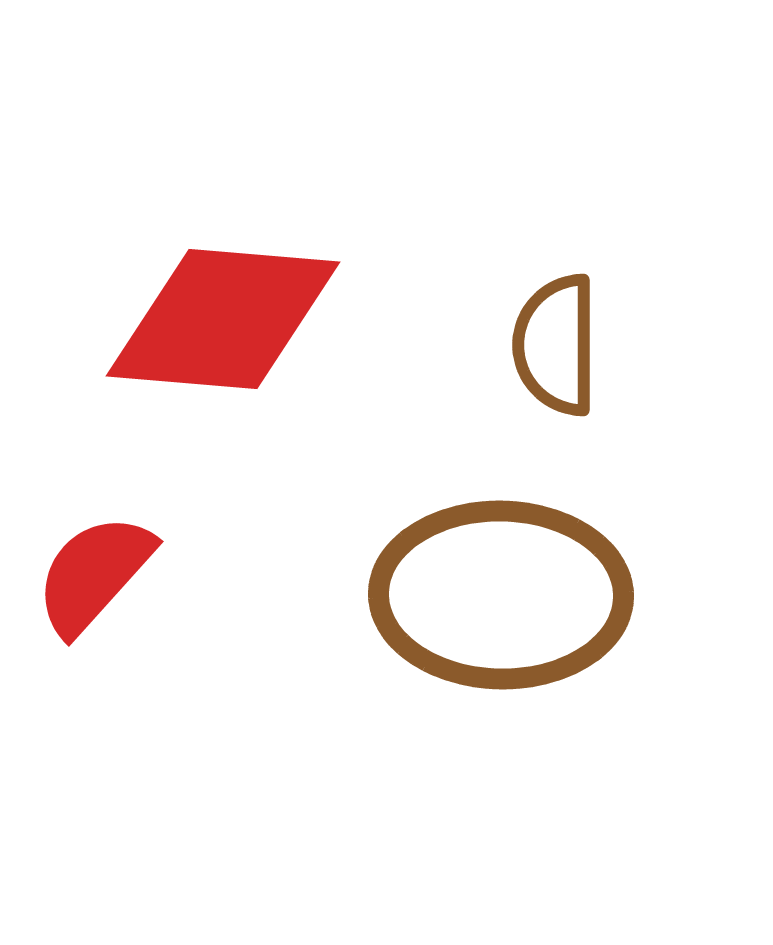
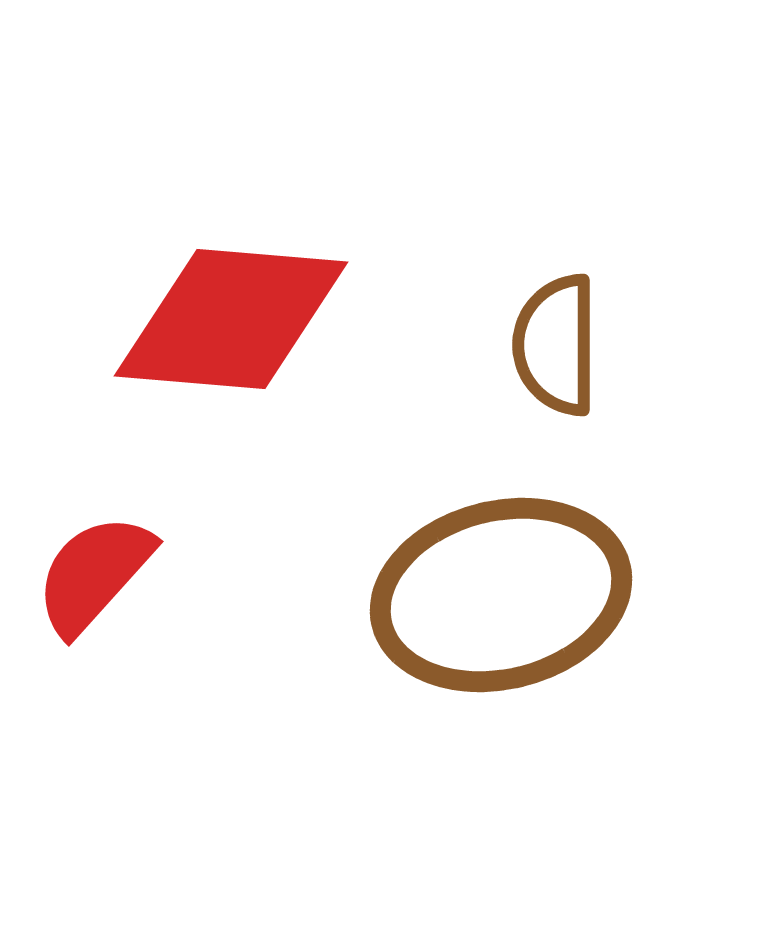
red diamond: moved 8 px right
brown ellipse: rotated 15 degrees counterclockwise
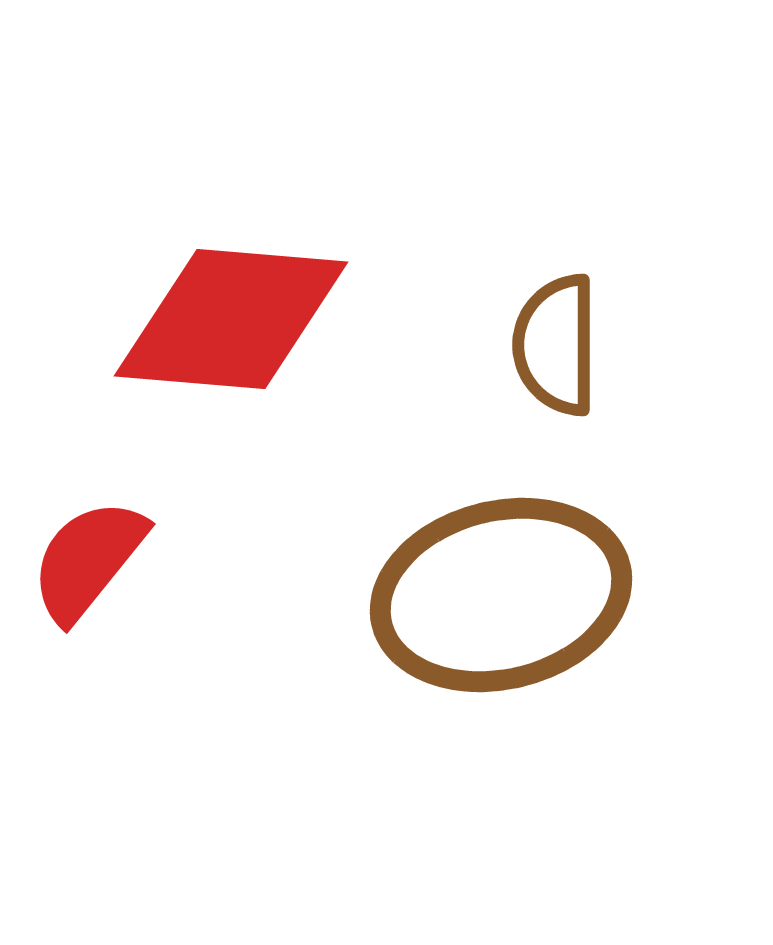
red semicircle: moved 6 px left, 14 px up; rotated 3 degrees counterclockwise
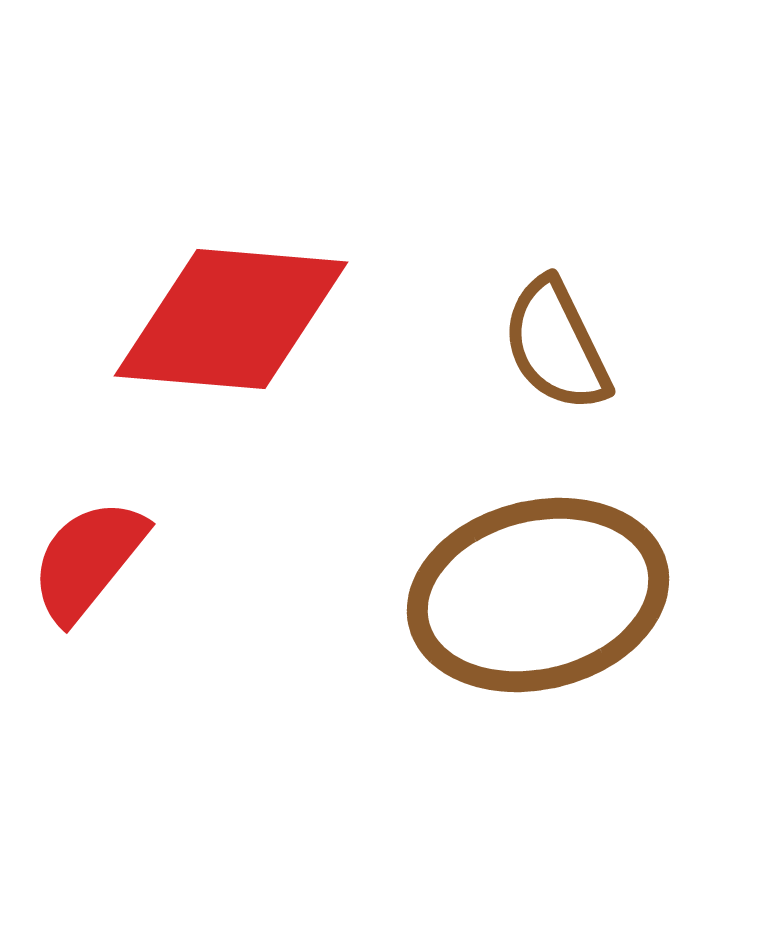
brown semicircle: rotated 26 degrees counterclockwise
brown ellipse: moved 37 px right
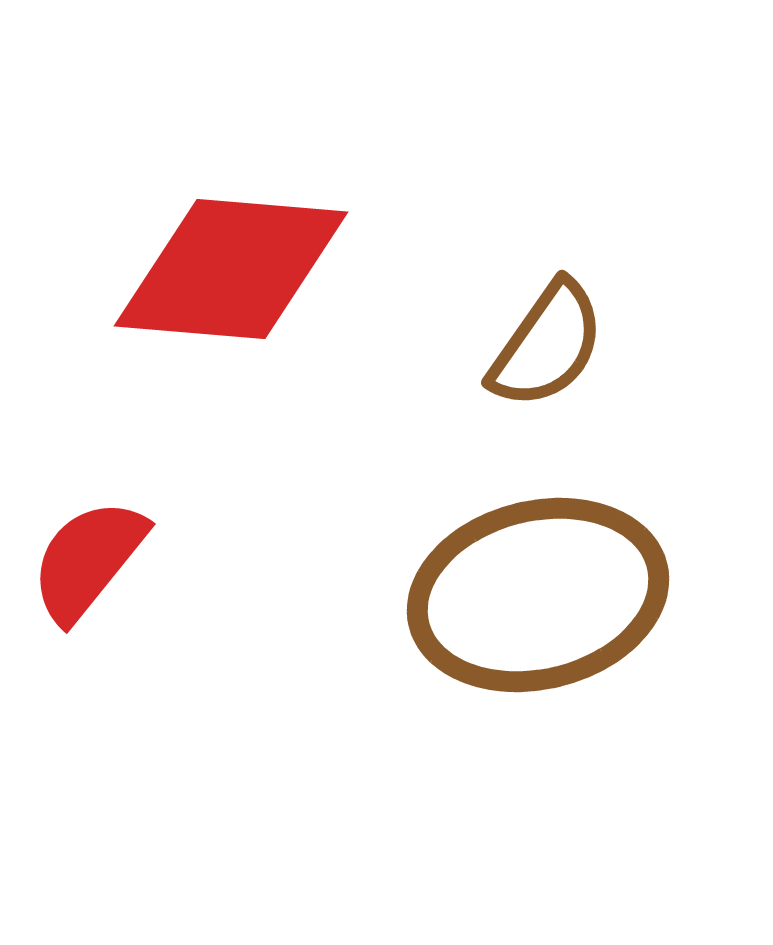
red diamond: moved 50 px up
brown semicircle: moved 9 px left; rotated 119 degrees counterclockwise
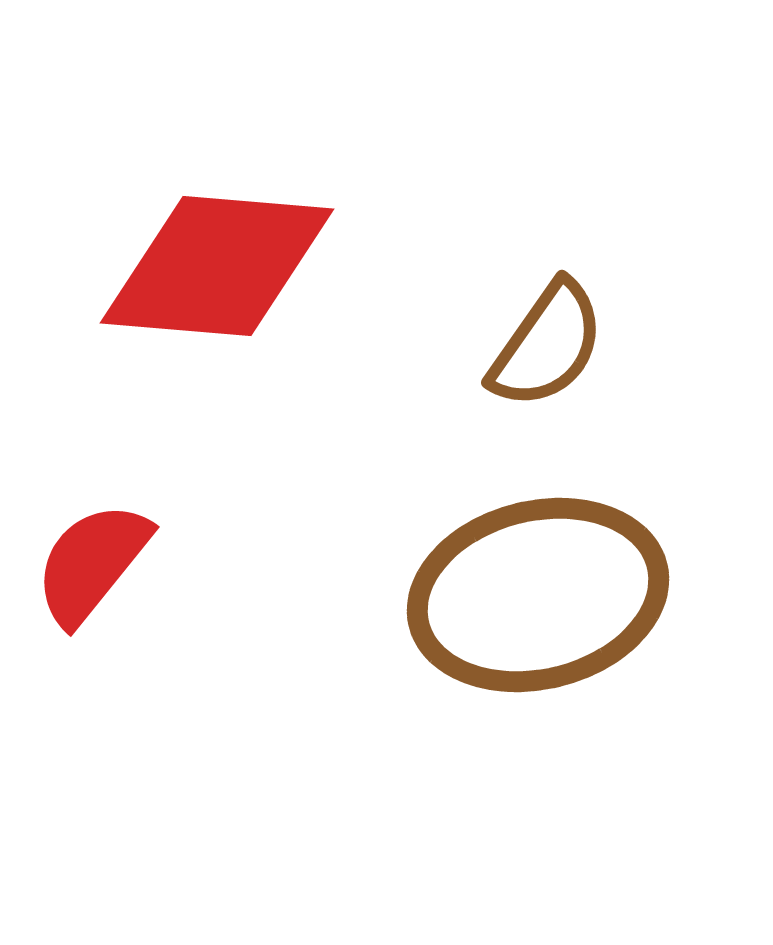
red diamond: moved 14 px left, 3 px up
red semicircle: moved 4 px right, 3 px down
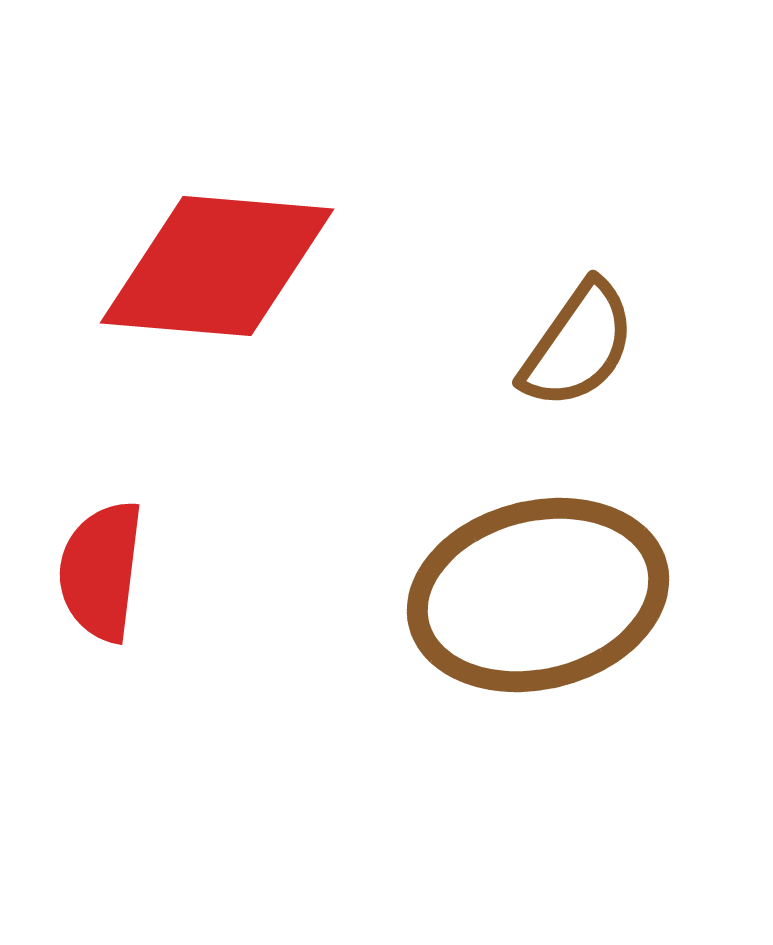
brown semicircle: moved 31 px right
red semicircle: moved 9 px right, 8 px down; rotated 32 degrees counterclockwise
